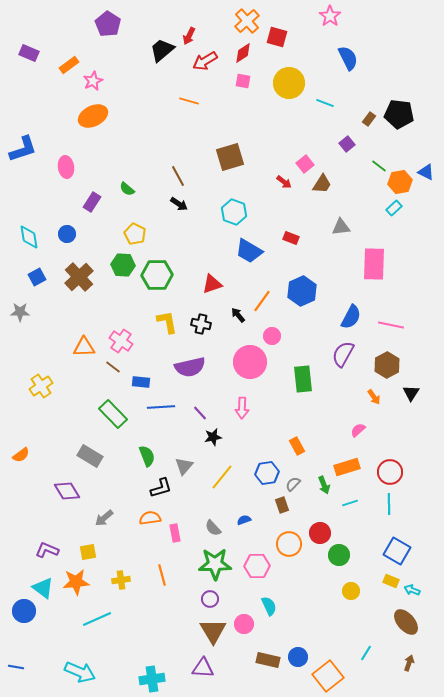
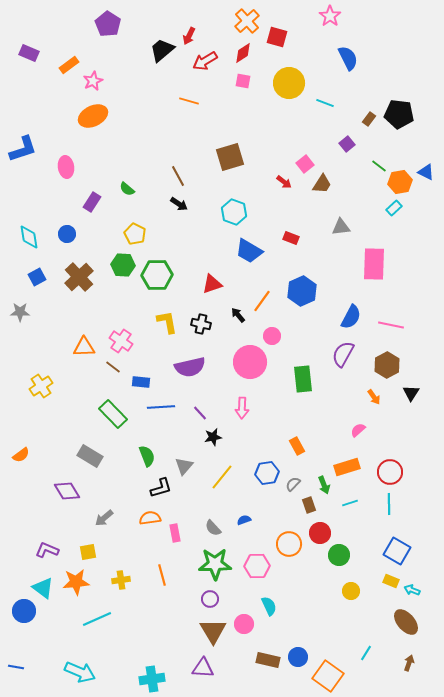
brown rectangle at (282, 505): moved 27 px right
orange square at (328, 676): rotated 16 degrees counterclockwise
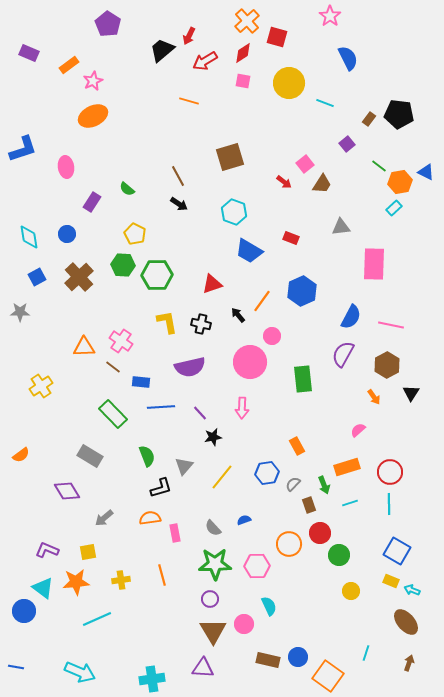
cyan line at (366, 653): rotated 14 degrees counterclockwise
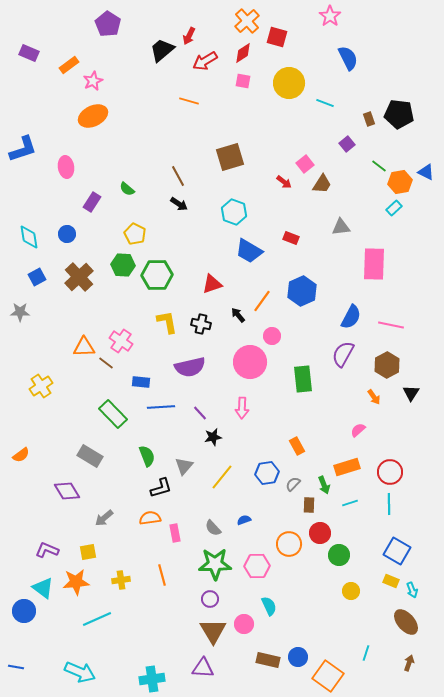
brown rectangle at (369, 119): rotated 56 degrees counterclockwise
brown line at (113, 367): moved 7 px left, 4 px up
brown rectangle at (309, 505): rotated 21 degrees clockwise
cyan arrow at (412, 590): rotated 133 degrees counterclockwise
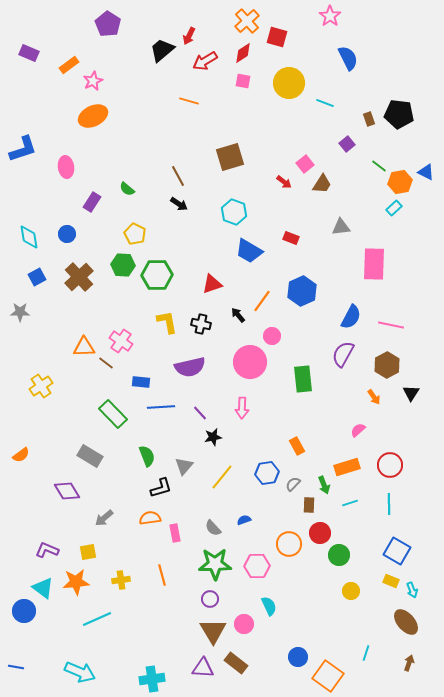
red circle at (390, 472): moved 7 px up
brown rectangle at (268, 660): moved 32 px left, 3 px down; rotated 25 degrees clockwise
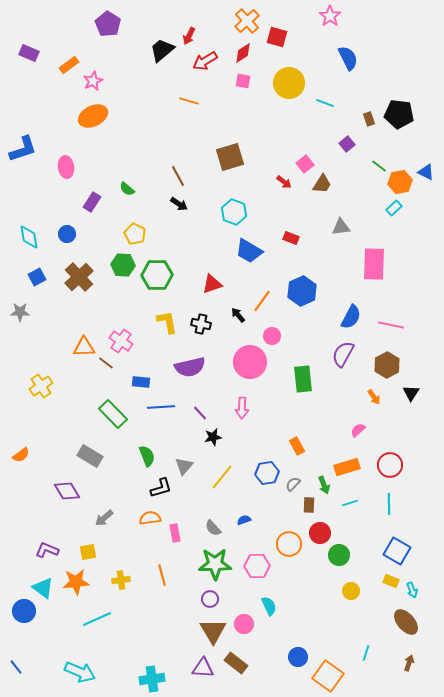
blue line at (16, 667): rotated 42 degrees clockwise
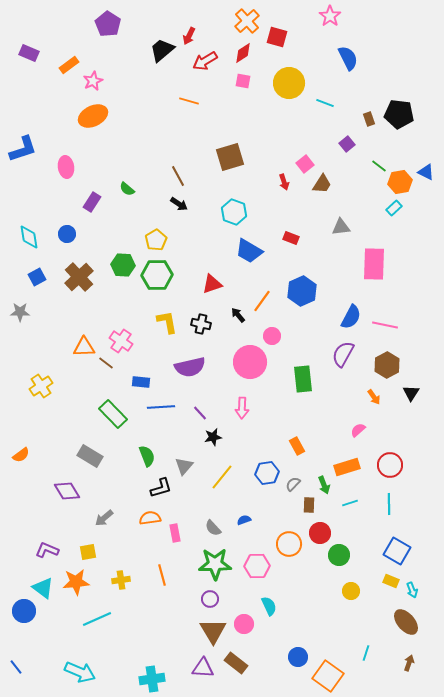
red arrow at (284, 182): rotated 35 degrees clockwise
yellow pentagon at (135, 234): moved 21 px right, 6 px down; rotated 15 degrees clockwise
pink line at (391, 325): moved 6 px left
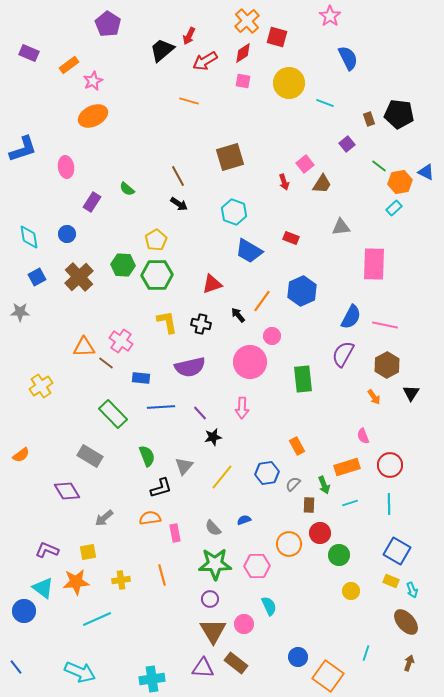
blue rectangle at (141, 382): moved 4 px up
pink semicircle at (358, 430): moved 5 px right, 6 px down; rotated 70 degrees counterclockwise
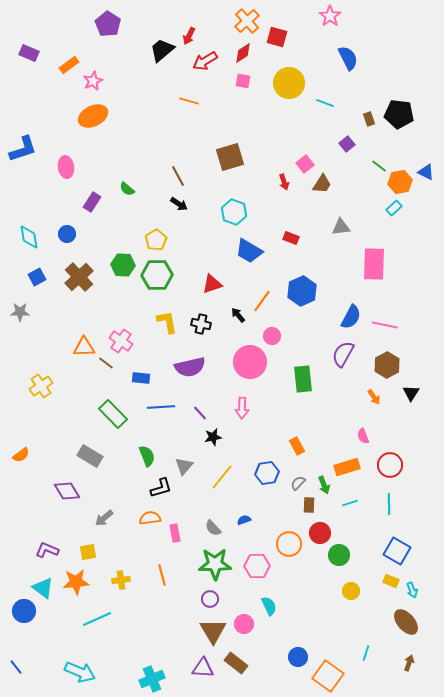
gray semicircle at (293, 484): moved 5 px right, 1 px up
cyan cross at (152, 679): rotated 15 degrees counterclockwise
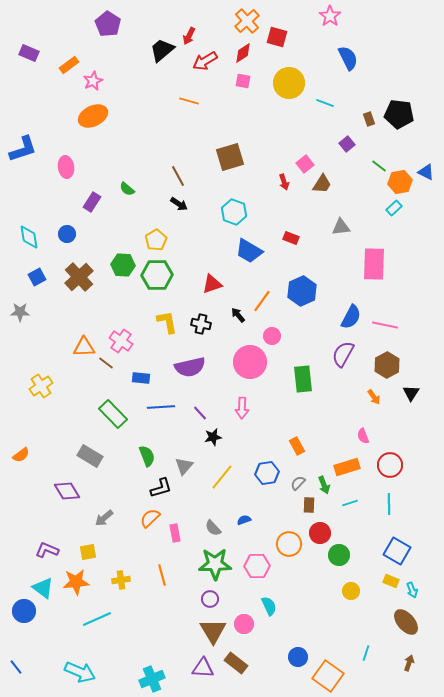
orange semicircle at (150, 518): rotated 35 degrees counterclockwise
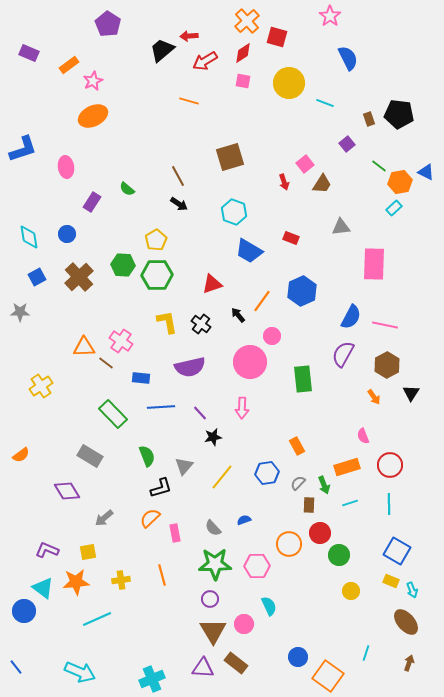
red arrow at (189, 36): rotated 60 degrees clockwise
black cross at (201, 324): rotated 24 degrees clockwise
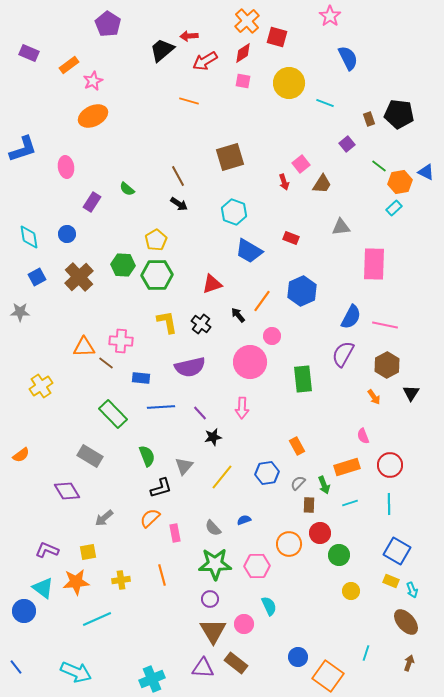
pink square at (305, 164): moved 4 px left
pink cross at (121, 341): rotated 30 degrees counterclockwise
cyan arrow at (80, 672): moved 4 px left
